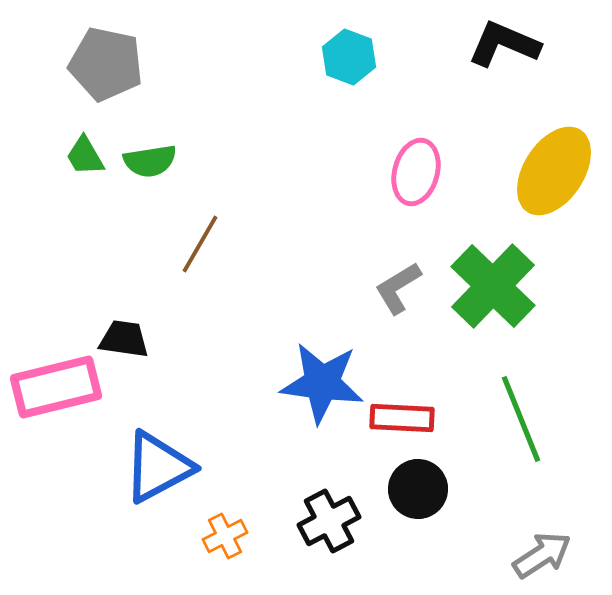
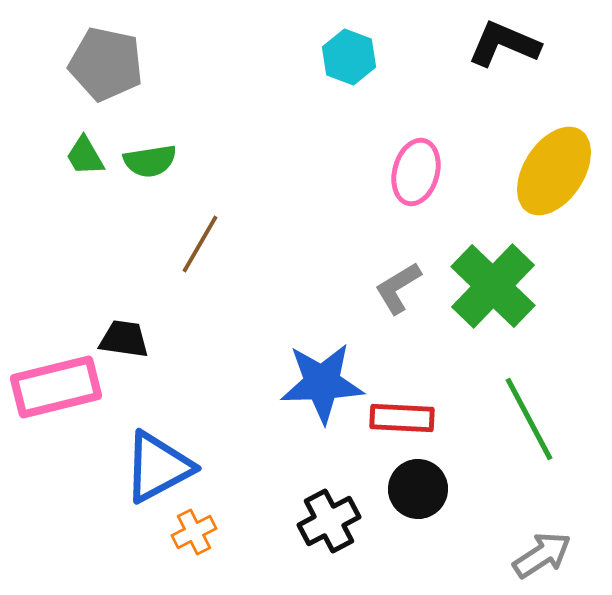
blue star: rotated 10 degrees counterclockwise
green line: moved 8 px right; rotated 6 degrees counterclockwise
orange cross: moved 31 px left, 4 px up
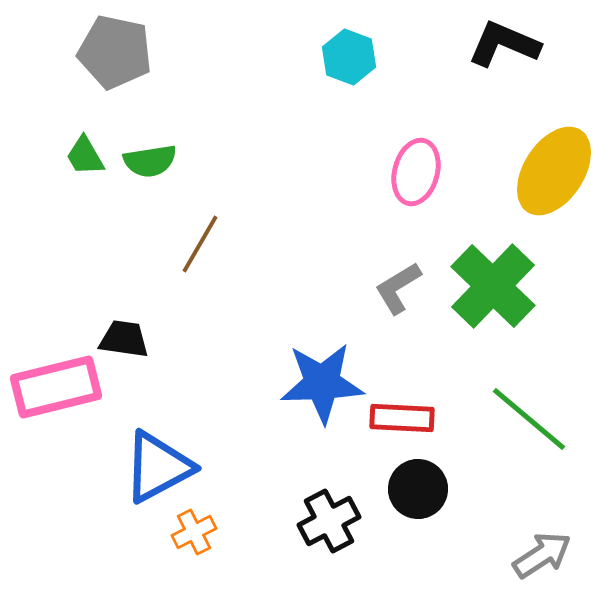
gray pentagon: moved 9 px right, 12 px up
green line: rotated 22 degrees counterclockwise
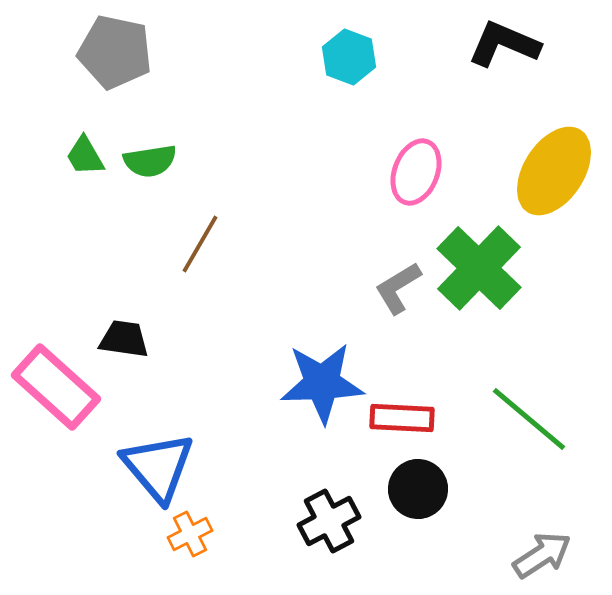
pink ellipse: rotated 6 degrees clockwise
green cross: moved 14 px left, 18 px up
pink rectangle: rotated 56 degrees clockwise
blue triangle: rotated 42 degrees counterclockwise
orange cross: moved 4 px left, 2 px down
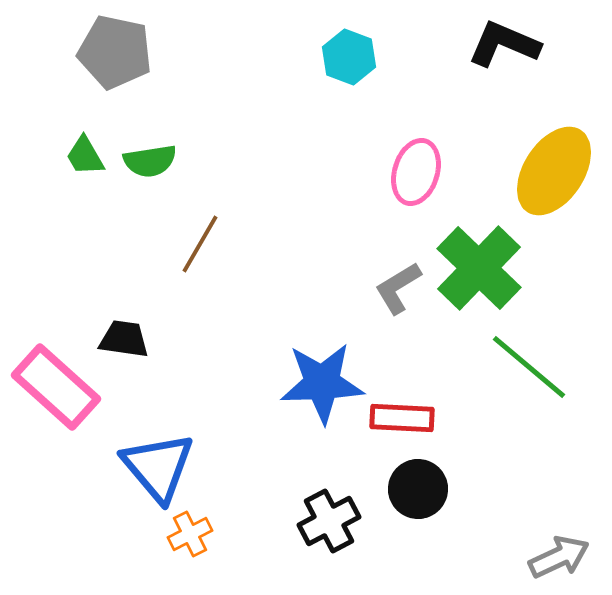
pink ellipse: rotated 4 degrees counterclockwise
green line: moved 52 px up
gray arrow: moved 17 px right, 2 px down; rotated 8 degrees clockwise
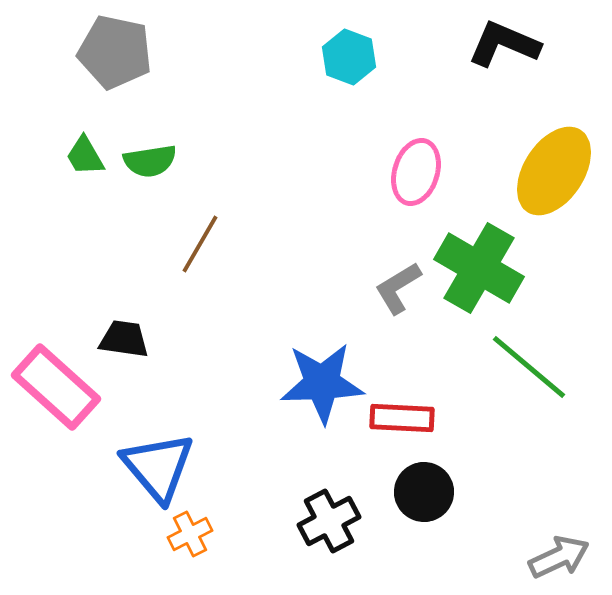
green cross: rotated 14 degrees counterclockwise
black circle: moved 6 px right, 3 px down
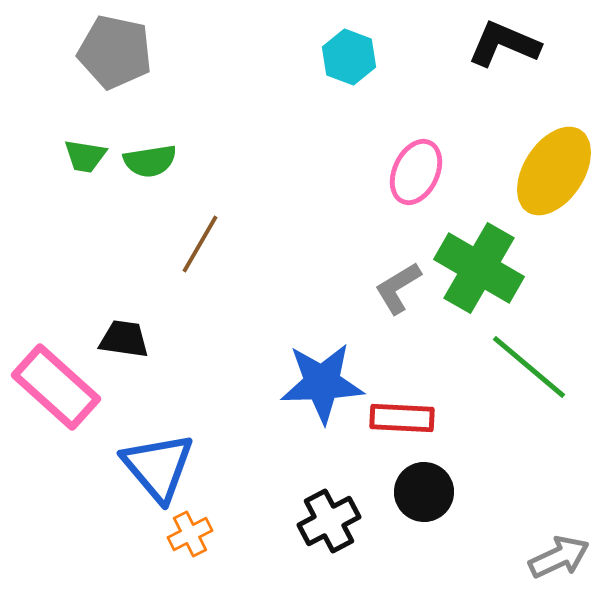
green trapezoid: rotated 51 degrees counterclockwise
pink ellipse: rotated 8 degrees clockwise
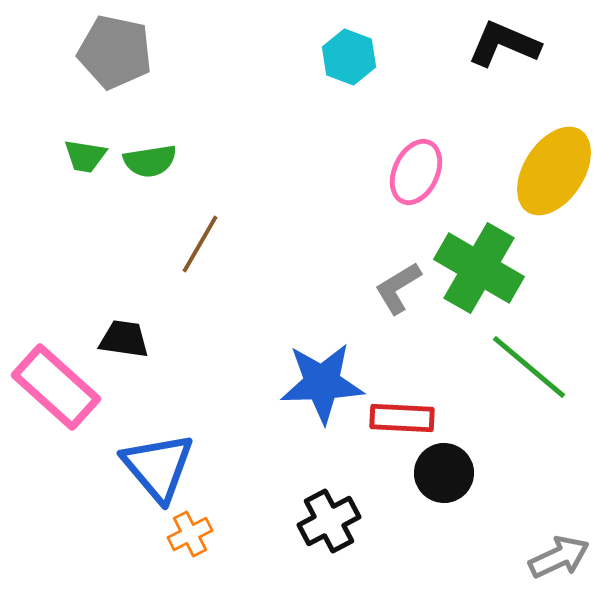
black circle: moved 20 px right, 19 px up
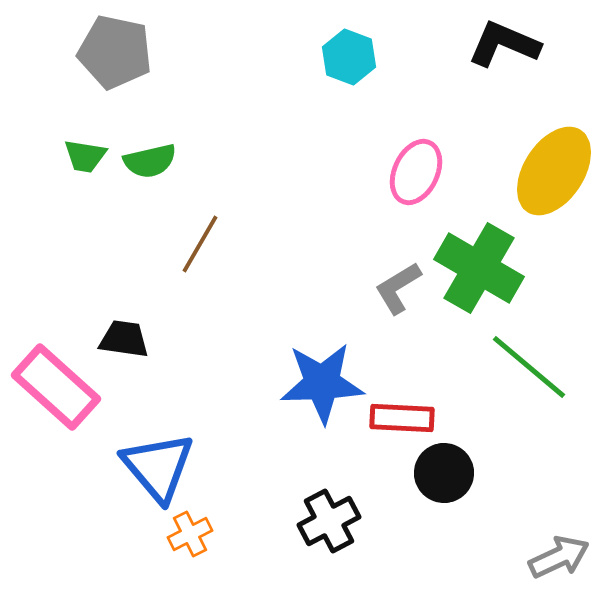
green semicircle: rotated 4 degrees counterclockwise
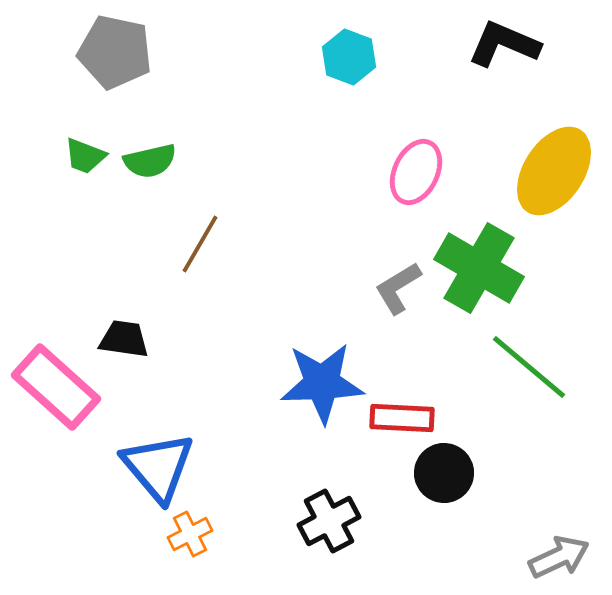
green trapezoid: rotated 12 degrees clockwise
